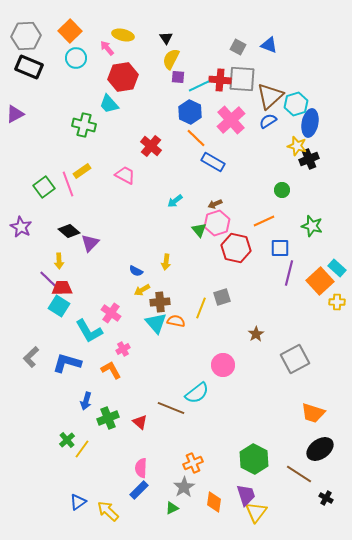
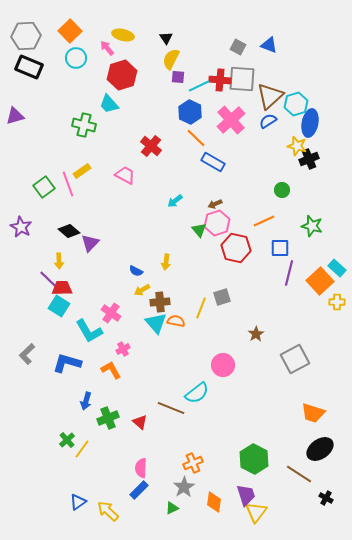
red hexagon at (123, 77): moved 1 px left, 2 px up; rotated 8 degrees counterclockwise
purple triangle at (15, 114): moved 2 px down; rotated 12 degrees clockwise
gray L-shape at (31, 357): moved 4 px left, 3 px up
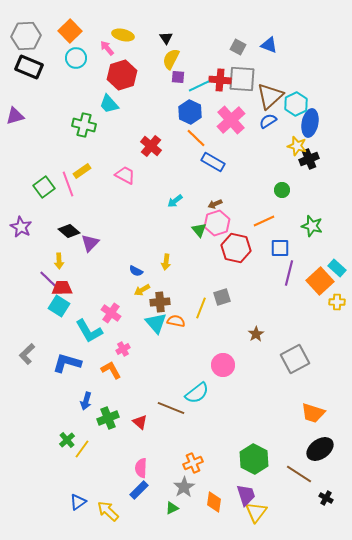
cyan hexagon at (296, 104): rotated 10 degrees counterclockwise
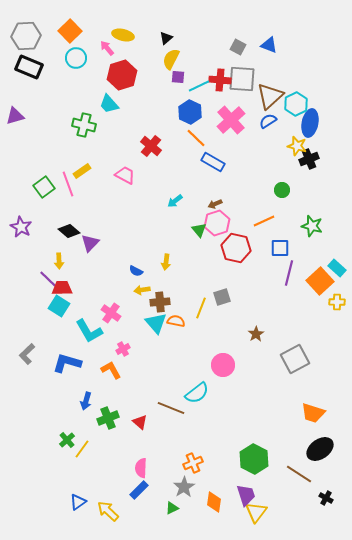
black triangle at (166, 38): rotated 24 degrees clockwise
yellow arrow at (142, 290): rotated 21 degrees clockwise
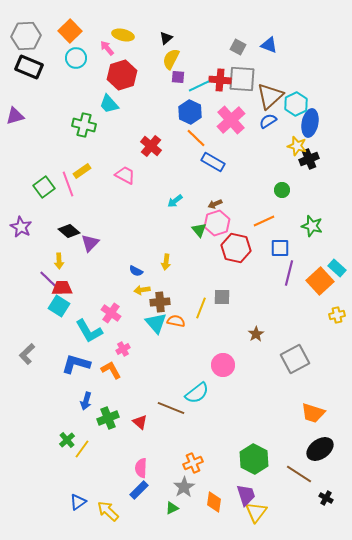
gray square at (222, 297): rotated 18 degrees clockwise
yellow cross at (337, 302): moved 13 px down; rotated 14 degrees counterclockwise
blue L-shape at (67, 363): moved 9 px right, 1 px down
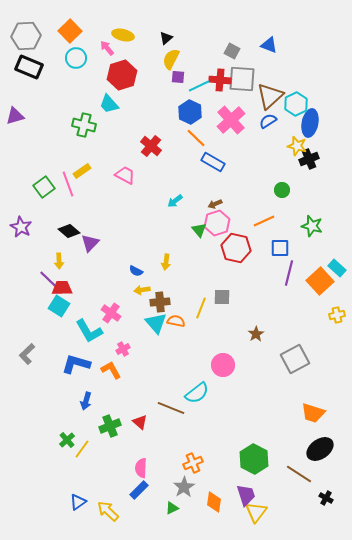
gray square at (238, 47): moved 6 px left, 4 px down
green cross at (108, 418): moved 2 px right, 8 px down
